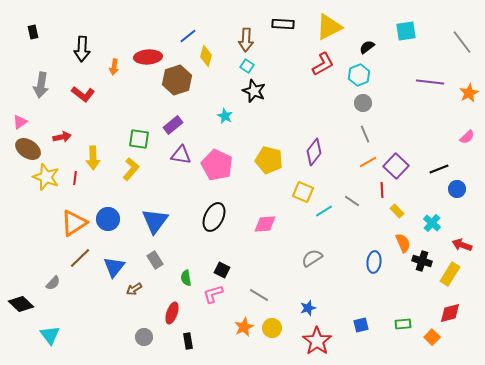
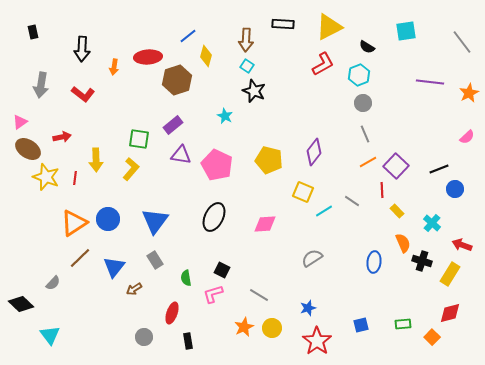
black semicircle at (367, 47): rotated 112 degrees counterclockwise
yellow arrow at (93, 158): moved 3 px right, 2 px down
blue circle at (457, 189): moved 2 px left
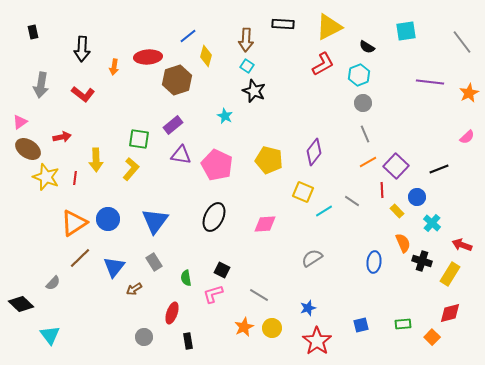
blue circle at (455, 189): moved 38 px left, 8 px down
gray rectangle at (155, 260): moved 1 px left, 2 px down
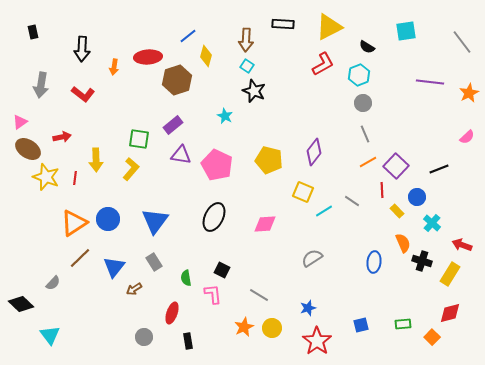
pink L-shape at (213, 294): rotated 100 degrees clockwise
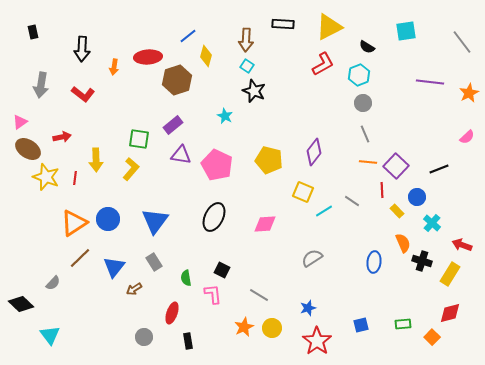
orange line at (368, 162): rotated 36 degrees clockwise
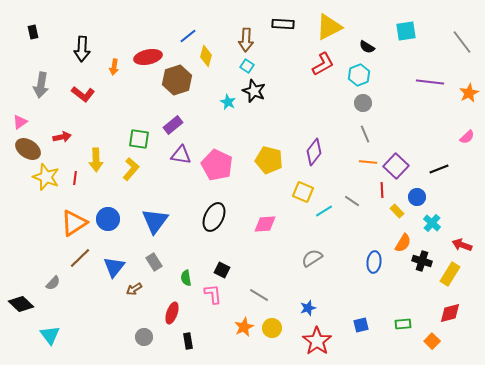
red ellipse at (148, 57): rotated 8 degrees counterclockwise
cyan star at (225, 116): moved 3 px right, 14 px up
orange semicircle at (403, 243): rotated 54 degrees clockwise
orange square at (432, 337): moved 4 px down
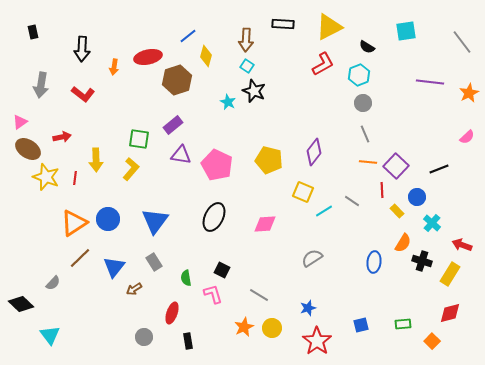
pink L-shape at (213, 294): rotated 10 degrees counterclockwise
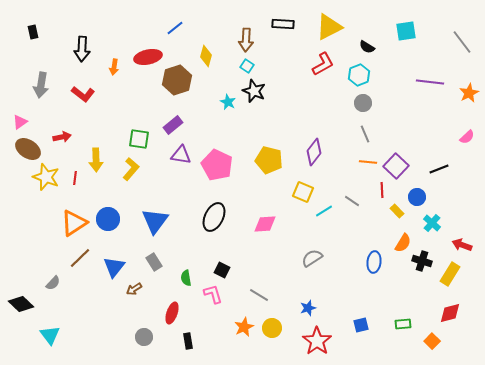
blue line at (188, 36): moved 13 px left, 8 px up
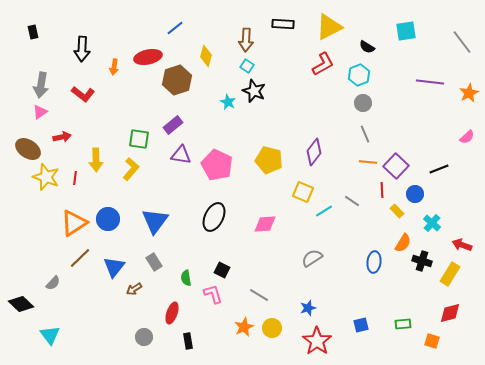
pink triangle at (20, 122): moved 20 px right, 10 px up
blue circle at (417, 197): moved 2 px left, 3 px up
orange square at (432, 341): rotated 28 degrees counterclockwise
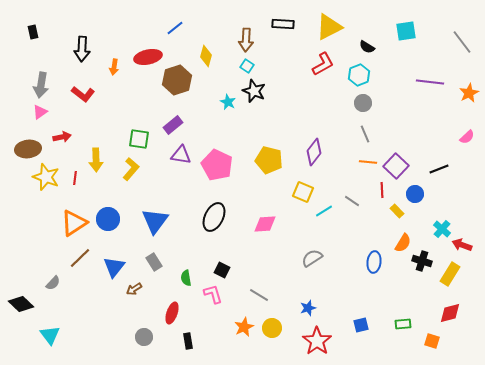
brown ellipse at (28, 149): rotated 40 degrees counterclockwise
cyan cross at (432, 223): moved 10 px right, 6 px down
